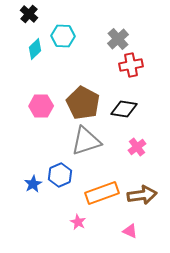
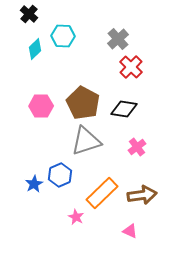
red cross: moved 2 px down; rotated 35 degrees counterclockwise
blue star: moved 1 px right
orange rectangle: rotated 24 degrees counterclockwise
pink star: moved 2 px left, 5 px up
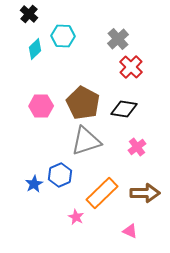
brown arrow: moved 3 px right, 2 px up; rotated 8 degrees clockwise
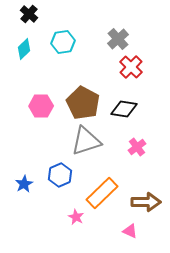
cyan hexagon: moved 6 px down; rotated 10 degrees counterclockwise
cyan diamond: moved 11 px left
blue star: moved 10 px left
brown arrow: moved 1 px right, 9 px down
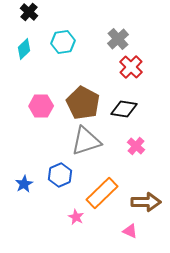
black cross: moved 2 px up
pink cross: moved 1 px left, 1 px up; rotated 12 degrees counterclockwise
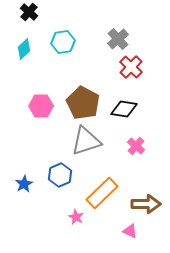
brown arrow: moved 2 px down
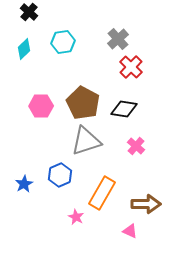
orange rectangle: rotated 16 degrees counterclockwise
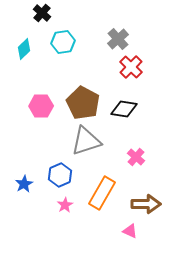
black cross: moved 13 px right, 1 px down
pink cross: moved 11 px down
pink star: moved 11 px left, 12 px up; rotated 14 degrees clockwise
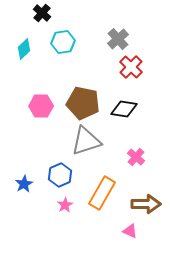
brown pentagon: rotated 16 degrees counterclockwise
